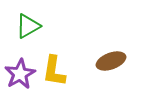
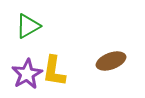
purple star: moved 7 px right
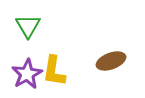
green triangle: rotated 32 degrees counterclockwise
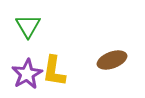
brown ellipse: moved 1 px right, 1 px up
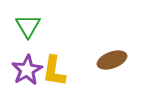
purple star: moved 4 px up
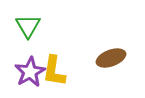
brown ellipse: moved 1 px left, 2 px up
purple star: moved 3 px right, 2 px down
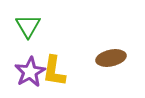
brown ellipse: rotated 8 degrees clockwise
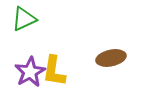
green triangle: moved 4 px left, 7 px up; rotated 36 degrees clockwise
